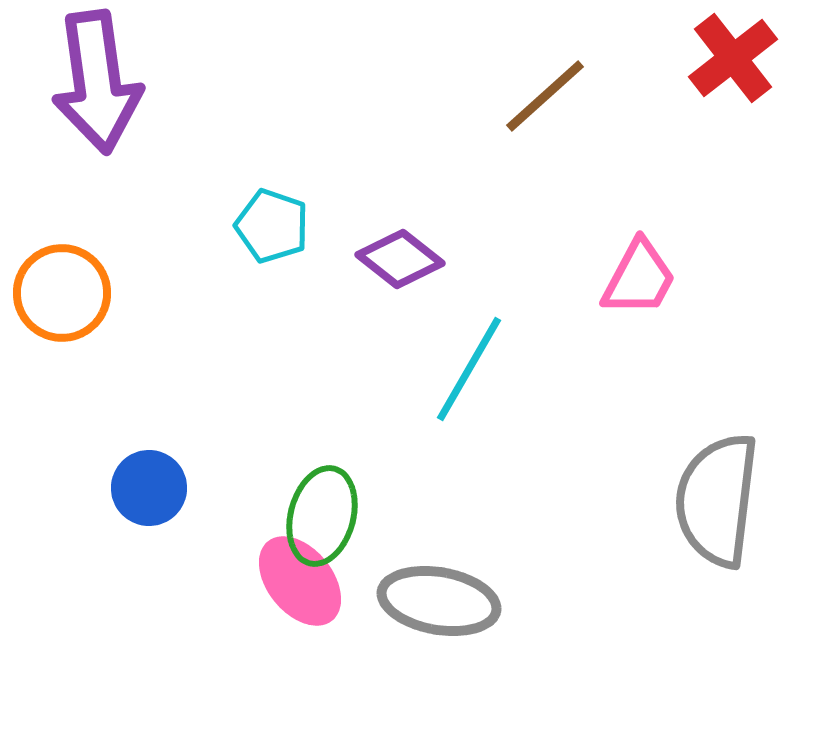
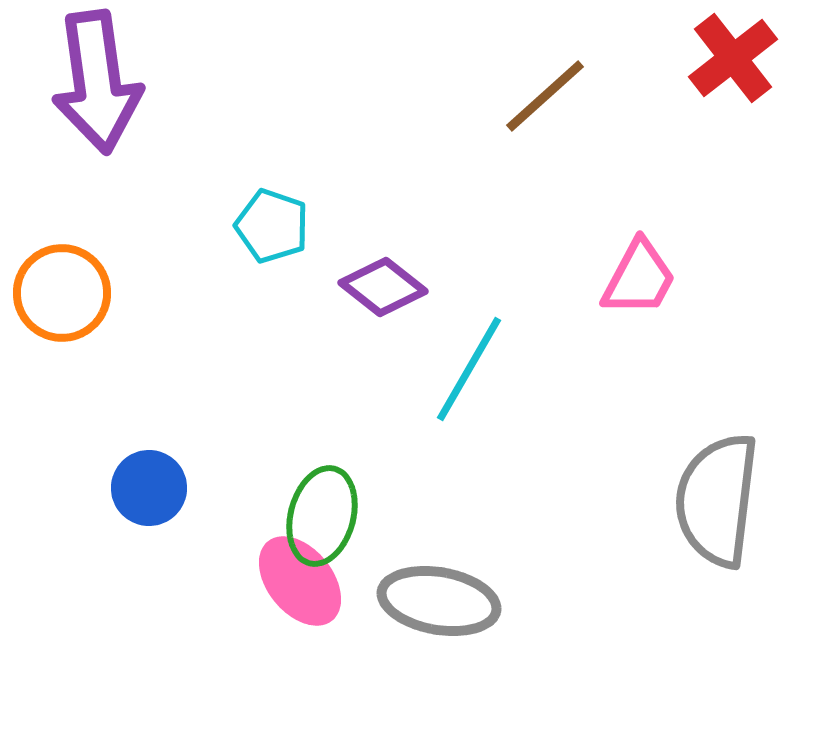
purple diamond: moved 17 px left, 28 px down
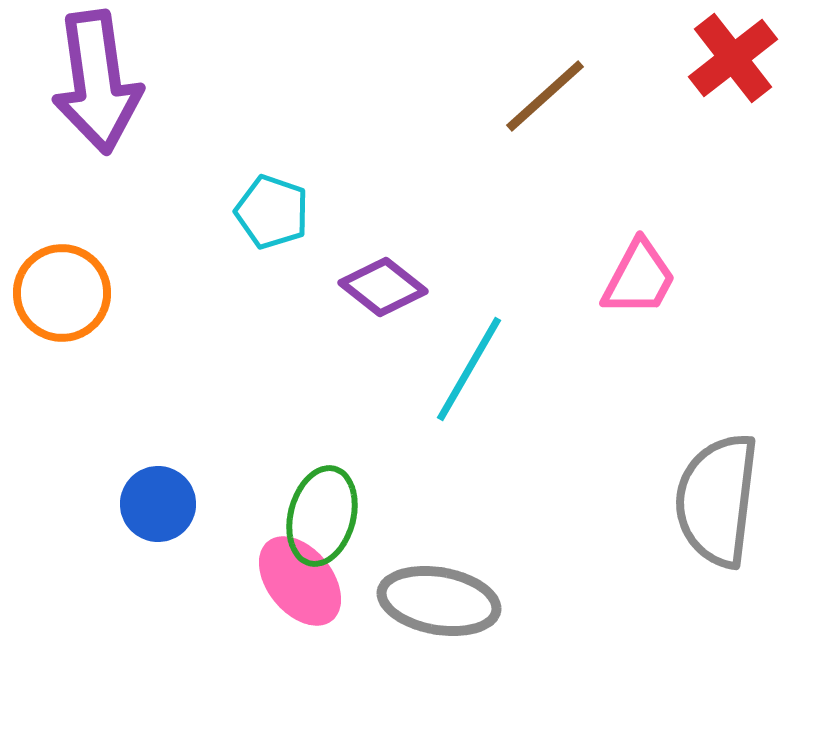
cyan pentagon: moved 14 px up
blue circle: moved 9 px right, 16 px down
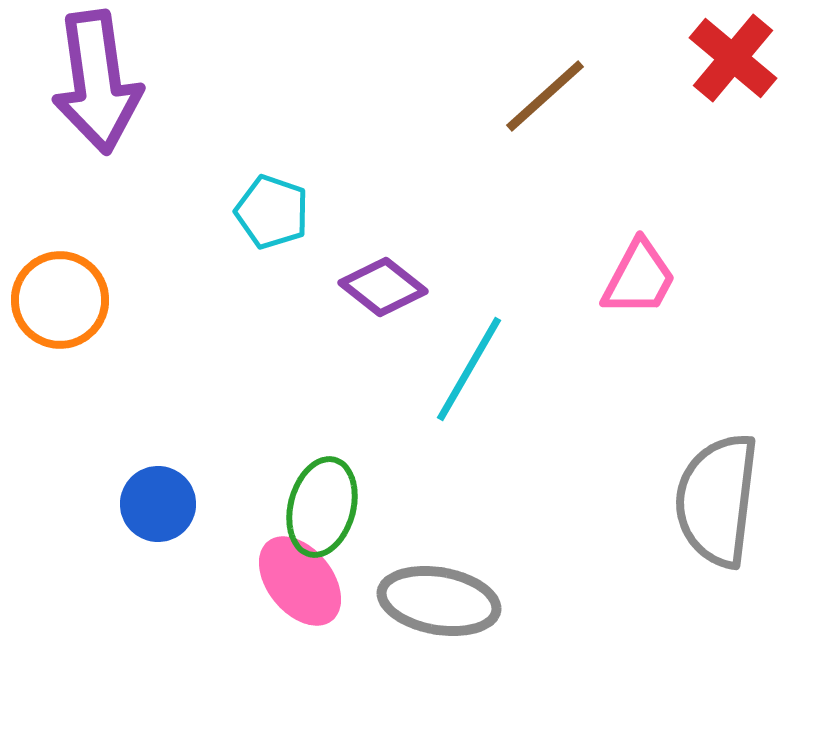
red cross: rotated 12 degrees counterclockwise
orange circle: moved 2 px left, 7 px down
green ellipse: moved 9 px up
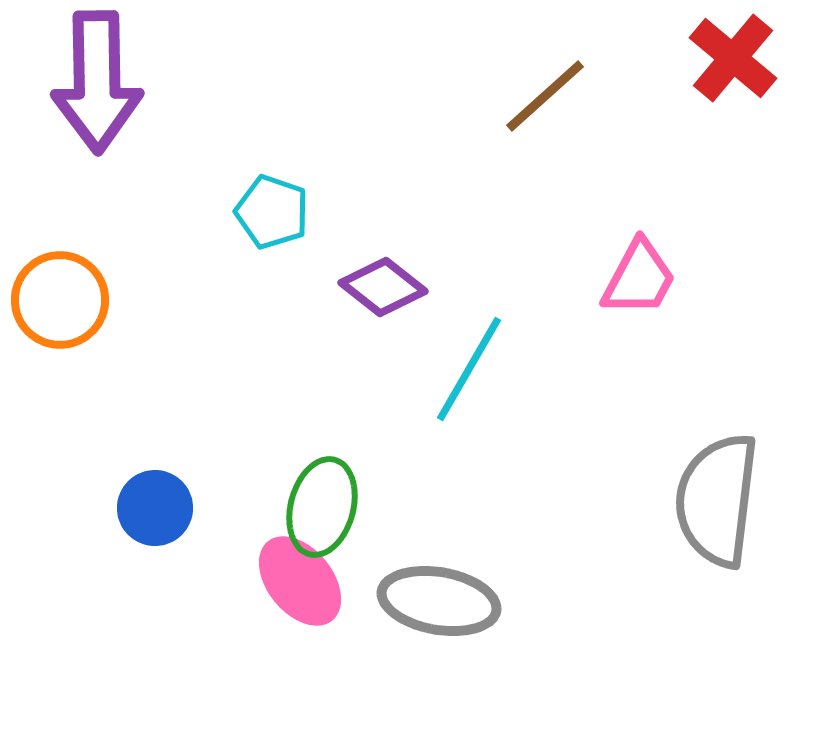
purple arrow: rotated 7 degrees clockwise
blue circle: moved 3 px left, 4 px down
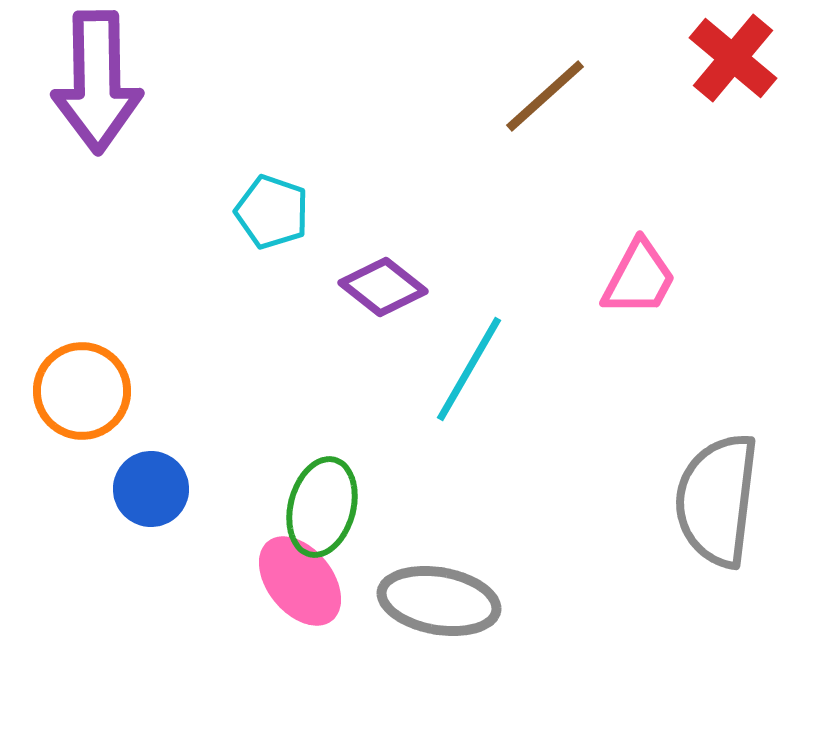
orange circle: moved 22 px right, 91 px down
blue circle: moved 4 px left, 19 px up
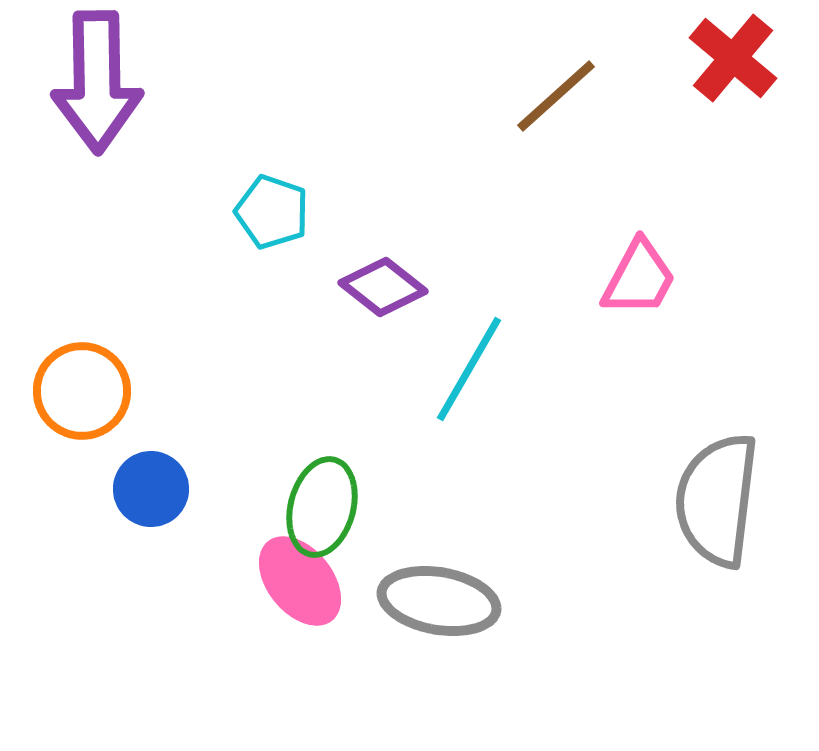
brown line: moved 11 px right
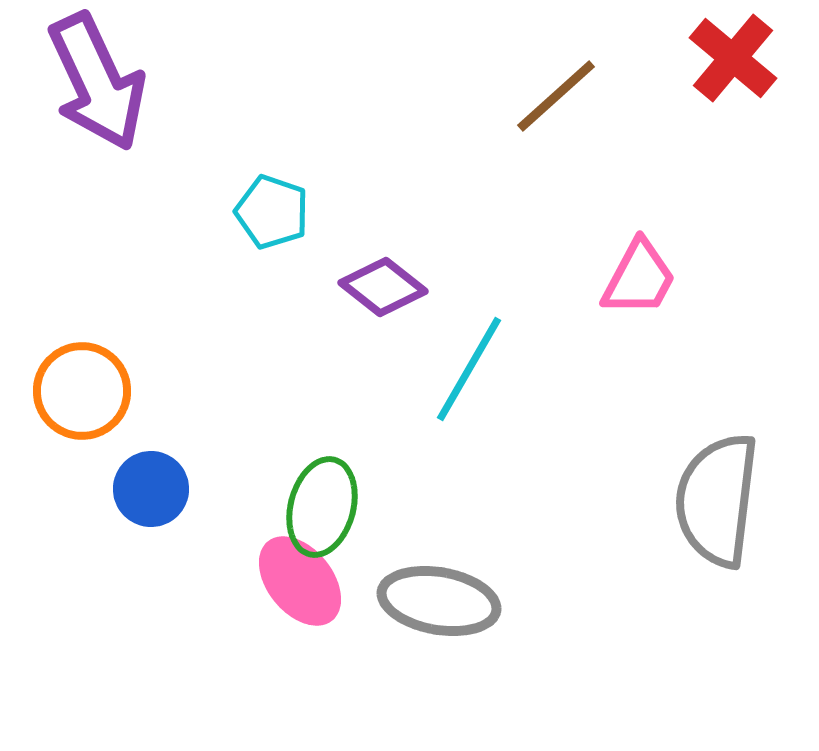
purple arrow: rotated 24 degrees counterclockwise
